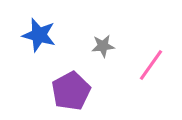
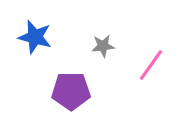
blue star: moved 4 px left, 2 px down
purple pentagon: rotated 27 degrees clockwise
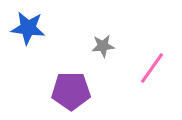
blue star: moved 7 px left, 9 px up; rotated 8 degrees counterclockwise
pink line: moved 1 px right, 3 px down
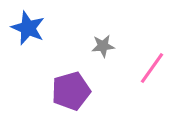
blue star: rotated 16 degrees clockwise
purple pentagon: rotated 15 degrees counterclockwise
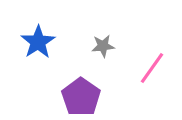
blue star: moved 10 px right, 14 px down; rotated 16 degrees clockwise
purple pentagon: moved 10 px right, 6 px down; rotated 21 degrees counterclockwise
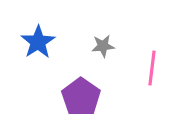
pink line: rotated 28 degrees counterclockwise
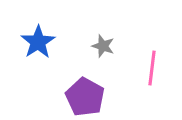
gray star: rotated 25 degrees clockwise
purple pentagon: moved 4 px right; rotated 6 degrees counterclockwise
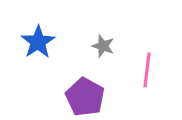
pink line: moved 5 px left, 2 px down
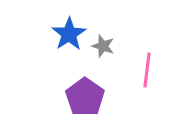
blue star: moved 31 px right, 8 px up
purple pentagon: rotated 6 degrees clockwise
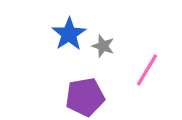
pink line: rotated 24 degrees clockwise
purple pentagon: rotated 27 degrees clockwise
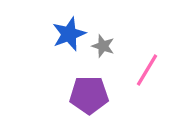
blue star: rotated 12 degrees clockwise
purple pentagon: moved 4 px right, 2 px up; rotated 9 degrees clockwise
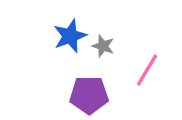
blue star: moved 1 px right, 2 px down
